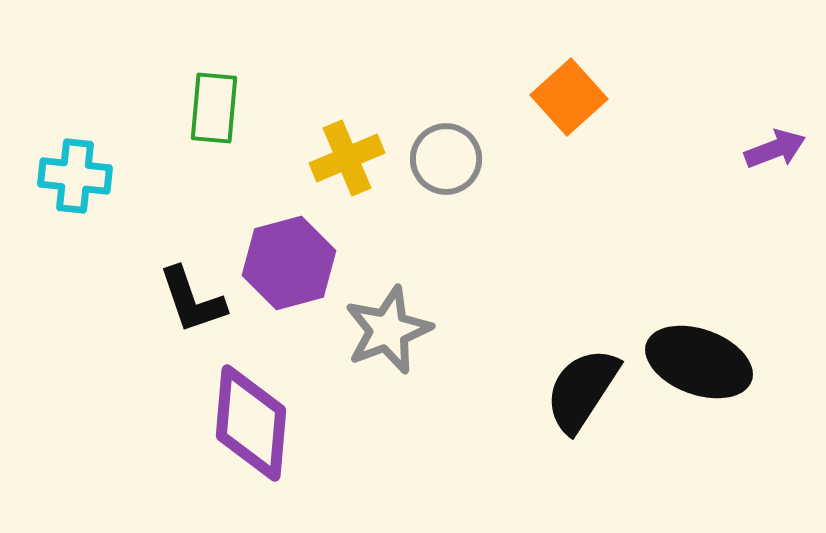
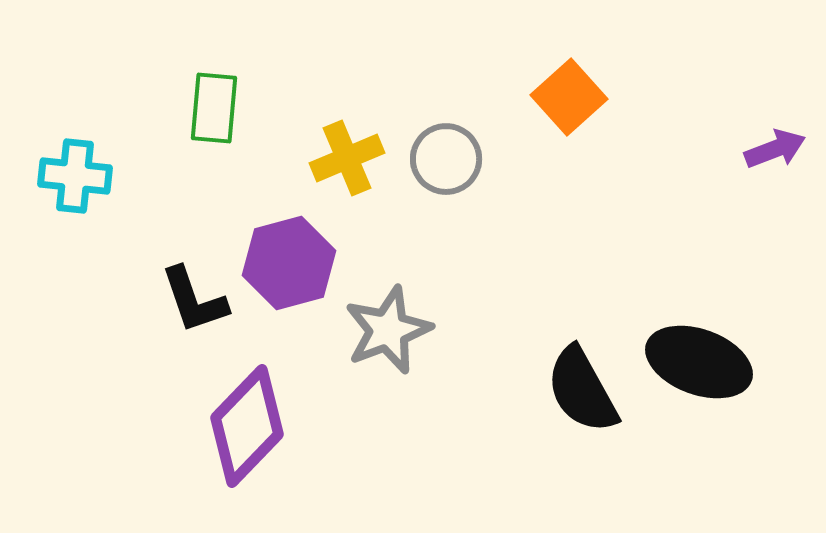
black L-shape: moved 2 px right
black semicircle: rotated 62 degrees counterclockwise
purple diamond: moved 4 px left, 3 px down; rotated 39 degrees clockwise
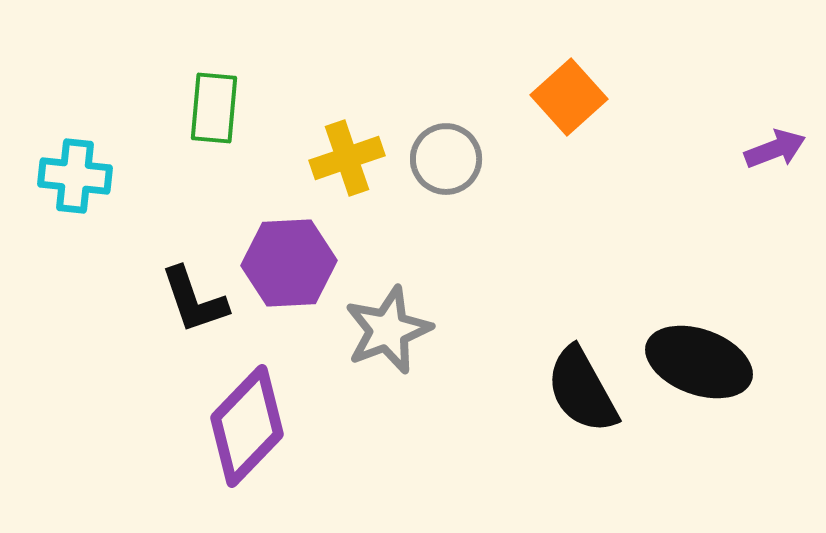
yellow cross: rotated 4 degrees clockwise
purple hexagon: rotated 12 degrees clockwise
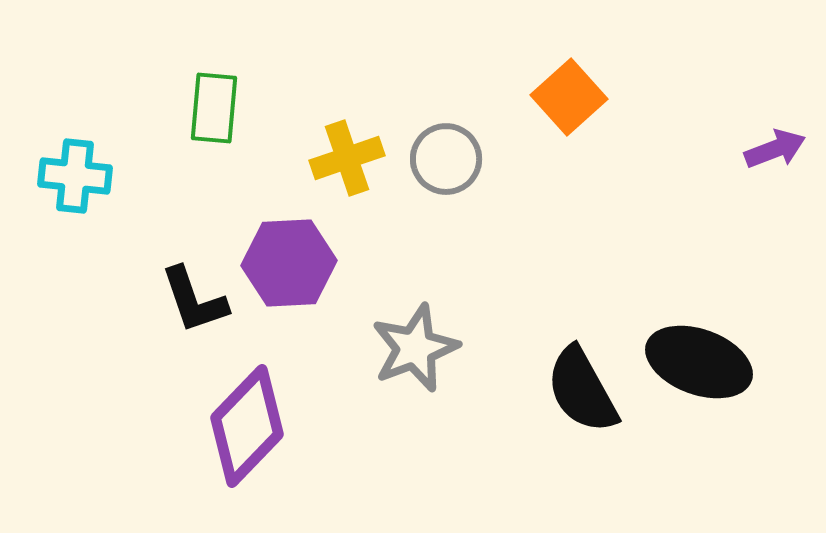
gray star: moved 27 px right, 18 px down
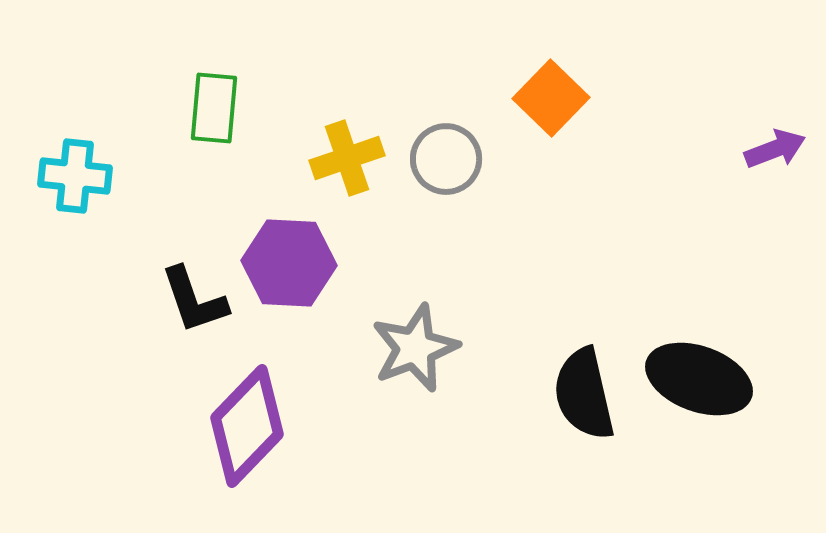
orange square: moved 18 px left, 1 px down; rotated 4 degrees counterclockwise
purple hexagon: rotated 6 degrees clockwise
black ellipse: moved 17 px down
black semicircle: moved 2 px right, 4 px down; rotated 16 degrees clockwise
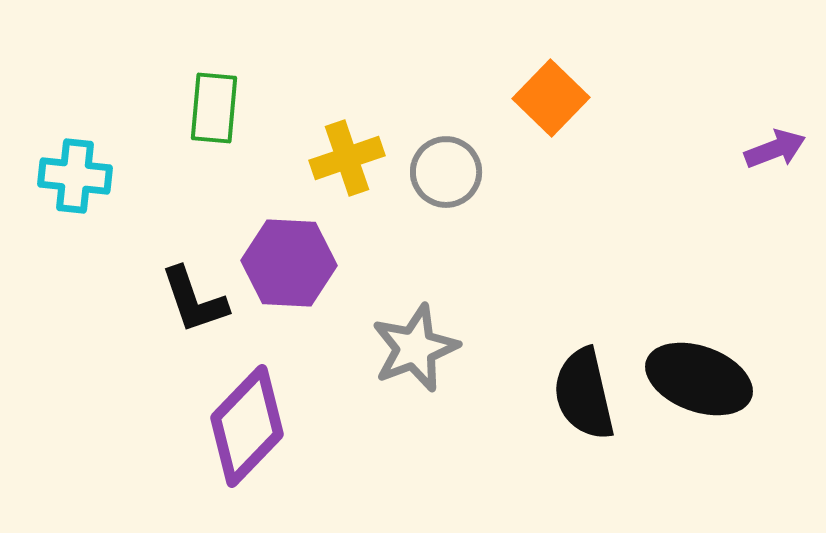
gray circle: moved 13 px down
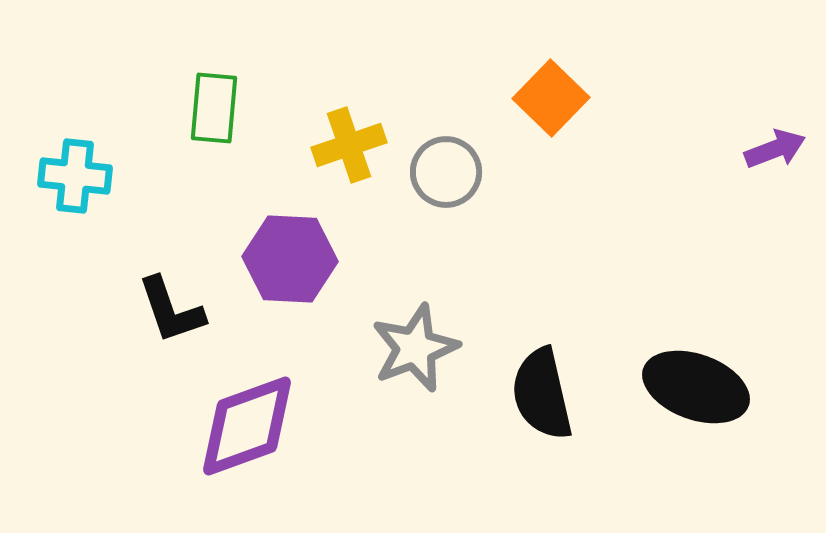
yellow cross: moved 2 px right, 13 px up
purple hexagon: moved 1 px right, 4 px up
black L-shape: moved 23 px left, 10 px down
black ellipse: moved 3 px left, 8 px down
black semicircle: moved 42 px left
purple diamond: rotated 26 degrees clockwise
